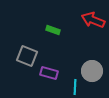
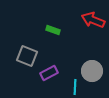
purple rectangle: rotated 42 degrees counterclockwise
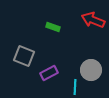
green rectangle: moved 3 px up
gray square: moved 3 px left
gray circle: moved 1 px left, 1 px up
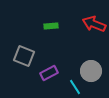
red arrow: moved 1 px right, 4 px down
green rectangle: moved 2 px left, 1 px up; rotated 24 degrees counterclockwise
gray circle: moved 1 px down
cyan line: rotated 35 degrees counterclockwise
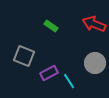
green rectangle: rotated 40 degrees clockwise
gray circle: moved 4 px right, 8 px up
cyan line: moved 6 px left, 6 px up
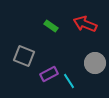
red arrow: moved 9 px left
purple rectangle: moved 1 px down
